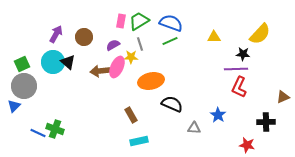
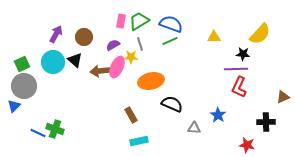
blue semicircle: moved 1 px down
black triangle: moved 7 px right, 2 px up
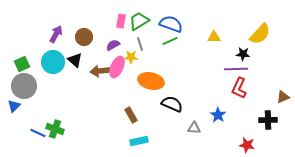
orange ellipse: rotated 25 degrees clockwise
red L-shape: moved 1 px down
black cross: moved 2 px right, 2 px up
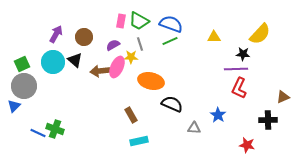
green trapezoid: rotated 120 degrees counterclockwise
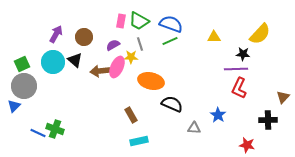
brown triangle: rotated 24 degrees counterclockwise
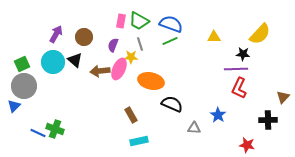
purple semicircle: rotated 40 degrees counterclockwise
pink ellipse: moved 2 px right, 2 px down
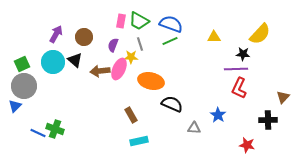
blue triangle: moved 1 px right
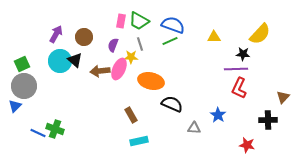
blue semicircle: moved 2 px right, 1 px down
cyan circle: moved 7 px right, 1 px up
